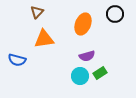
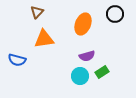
green rectangle: moved 2 px right, 1 px up
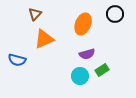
brown triangle: moved 2 px left, 2 px down
orange triangle: rotated 15 degrees counterclockwise
purple semicircle: moved 2 px up
green rectangle: moved 2 px up
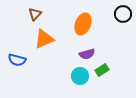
black circle: moved 8 px right
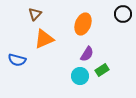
purple semicircle: rotated 42 degrees counterclockwise
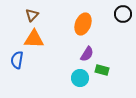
brown triangle: moved 3 px left, 1 px down
orange triangle: moved 10 px left; rotated 25 degrees clockwise
blue semicircle: rotated 84 degrees clockwise
green rectangle: rotated 48 degrees clockwise
cyan circle: moved 2 px down
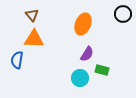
brown triangle: rotated 24 degrees counterclockwise
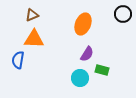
brown triangle: rotated 48 degrees clockwise
blue semicircle: moved 1 px right
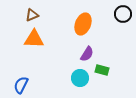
blue semicircle: moved 3 px right, 25 px down; rotated 18 degrees clockwise
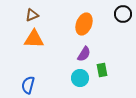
orange ellipse: moved 1 px right
purple semicircle: moved 3 px left
green rectangle: rotated 64 degrees clockwise
blue semicircle: moved 7 px right; rotated 12 degrees counterclockwise
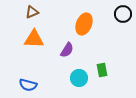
brown triangle: moved 3 px up
purple semicircle: moved 17 px left, 4 px up
cyan circle: moved 1 px left
blue semicircle: rotated 90 degrees counterclockwise
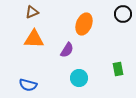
green rectangle: moved 16 px right, 1 px up
